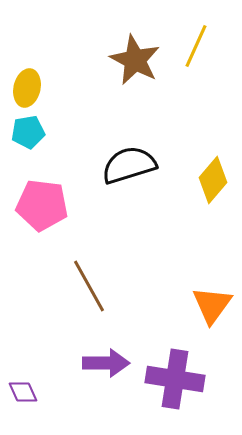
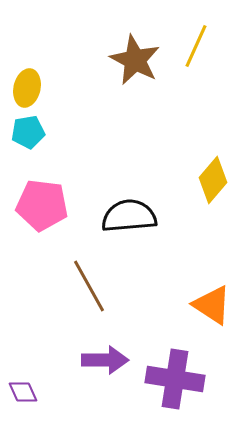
black semicircle: moved 51 px down; rotated 12 degrees clockwise
orange triangle: rotated 33 degrees counterclockwise
purple arrow: moved 1 px left, 3 px up
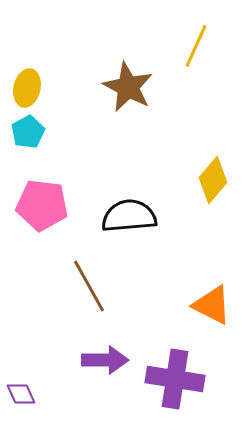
brown star: moved 7 px left, 27 px down
cyan pentagon: rotated 20 degrees counterclockwise
orange triangle: rotated 6 degrees counterclockwise
purple diamond: moved 2 px left, 2 px down
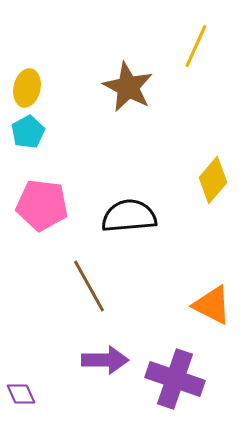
purple cross: rotated 10 degrees clockwise
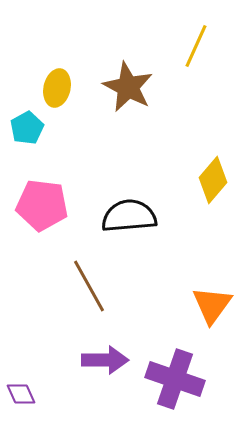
yellow ellipse: moved 30 px right
cyan pentagon: moved 1 px left, 4 px up
orange triangle: rotated 39 degrees clockwise
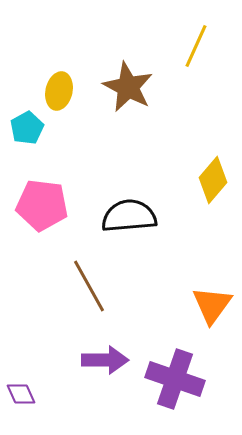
yellow ellipse: moved 2 px right, 3 px down
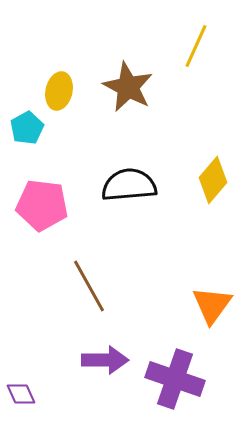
black semicircle: moved 31 px up
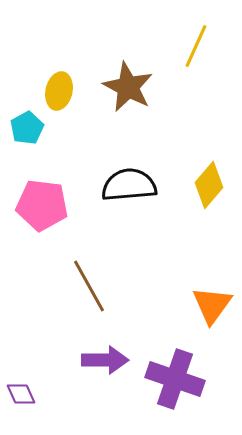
yellow diamond: moved 4 px left, 5 px down
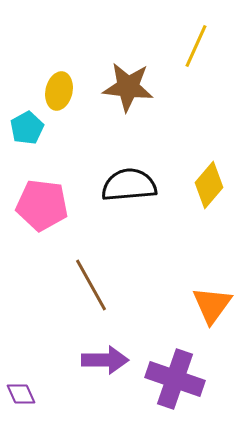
brown star: rotated 21 degrees counterclockwise
brown line: moved 2 px right, 1 px up
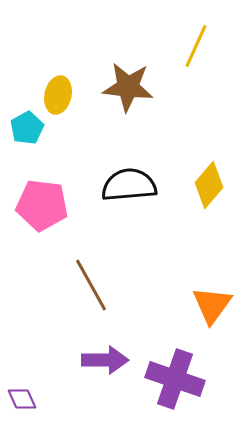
yellow ellipse: moved 1 px left, 4 px down
purple diamond: moved 1 px right, 5 px down
